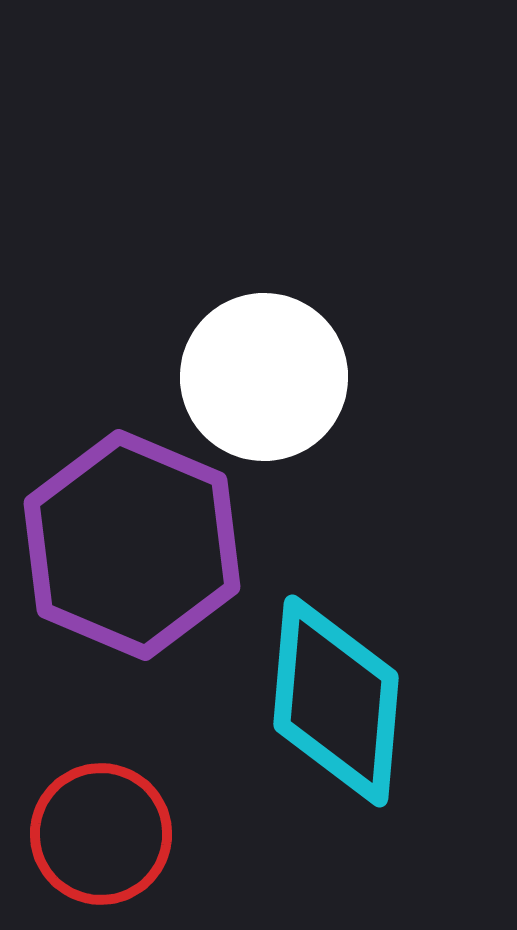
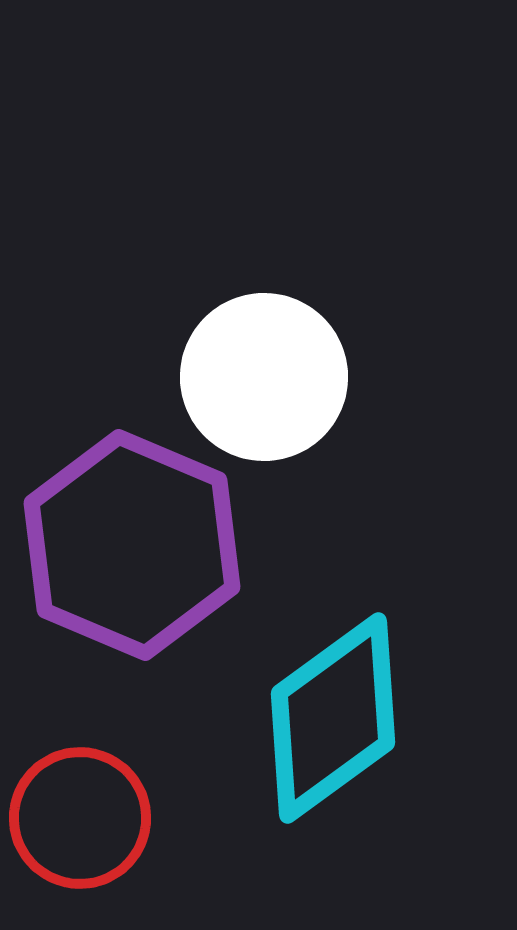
cyan diamond: moved 3 px left, 17 px down; rotated 49 degrees clockwise
red circle: moved 21 px left, 16 px up
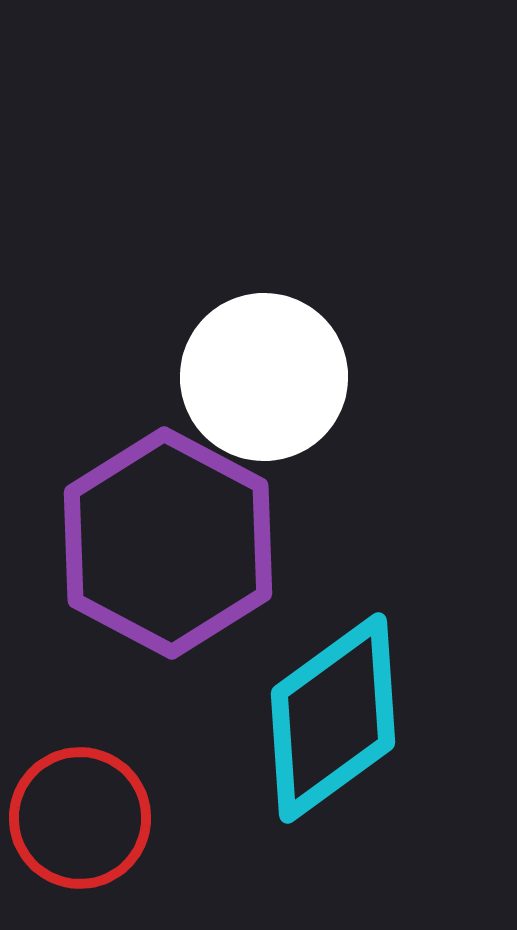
purple hexagon: moved 36 px right, 2 px up; rotated 5 degrees clockwise
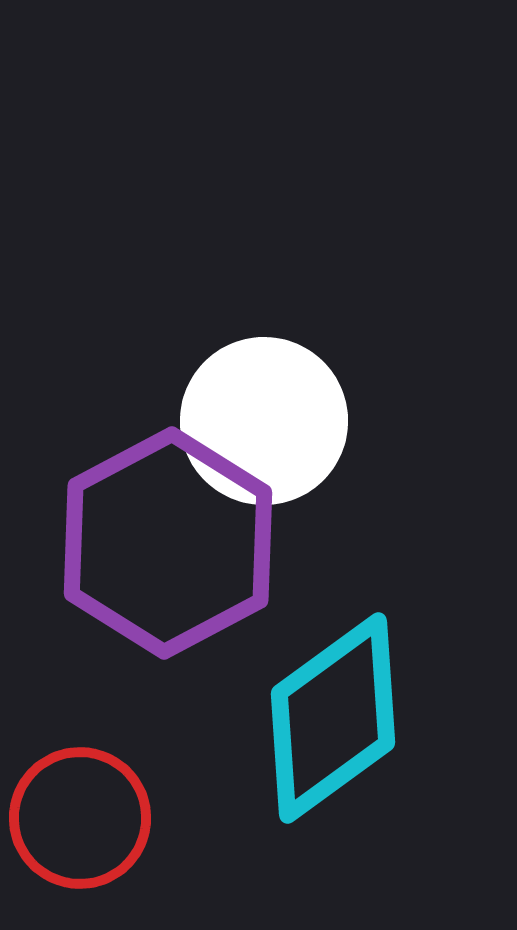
white circle: moved 44 px down
purple hexagon: rotated 4 degrees clockwise
